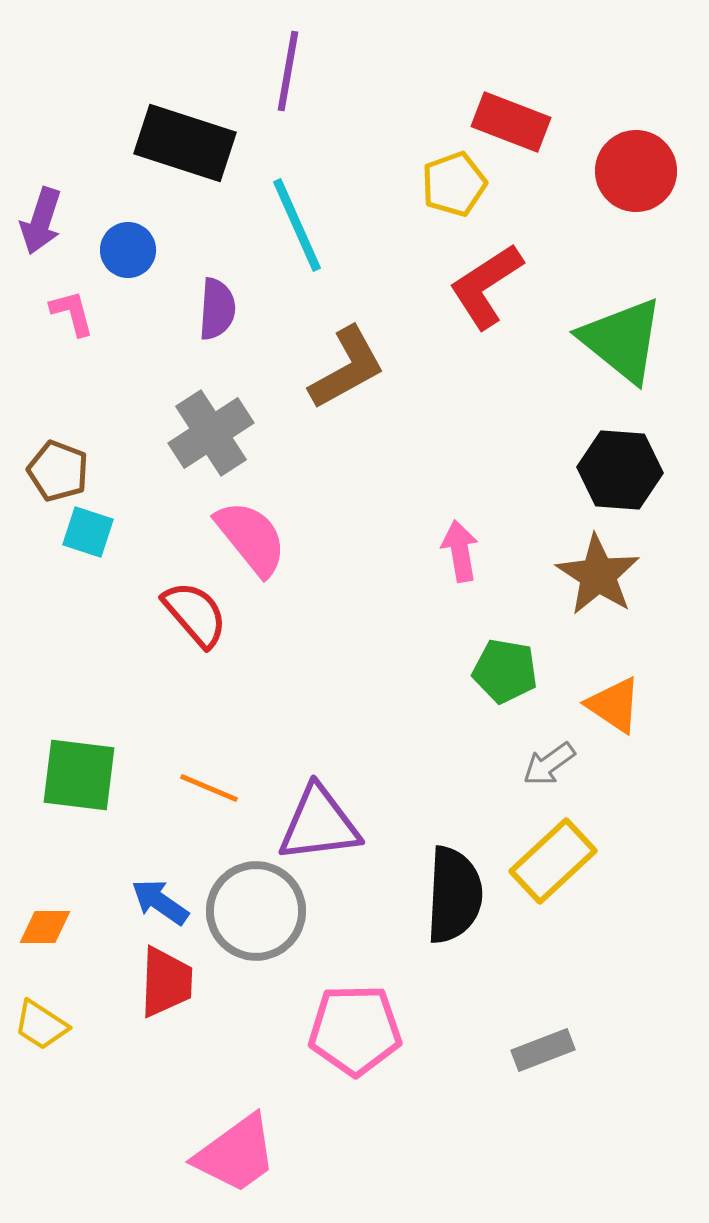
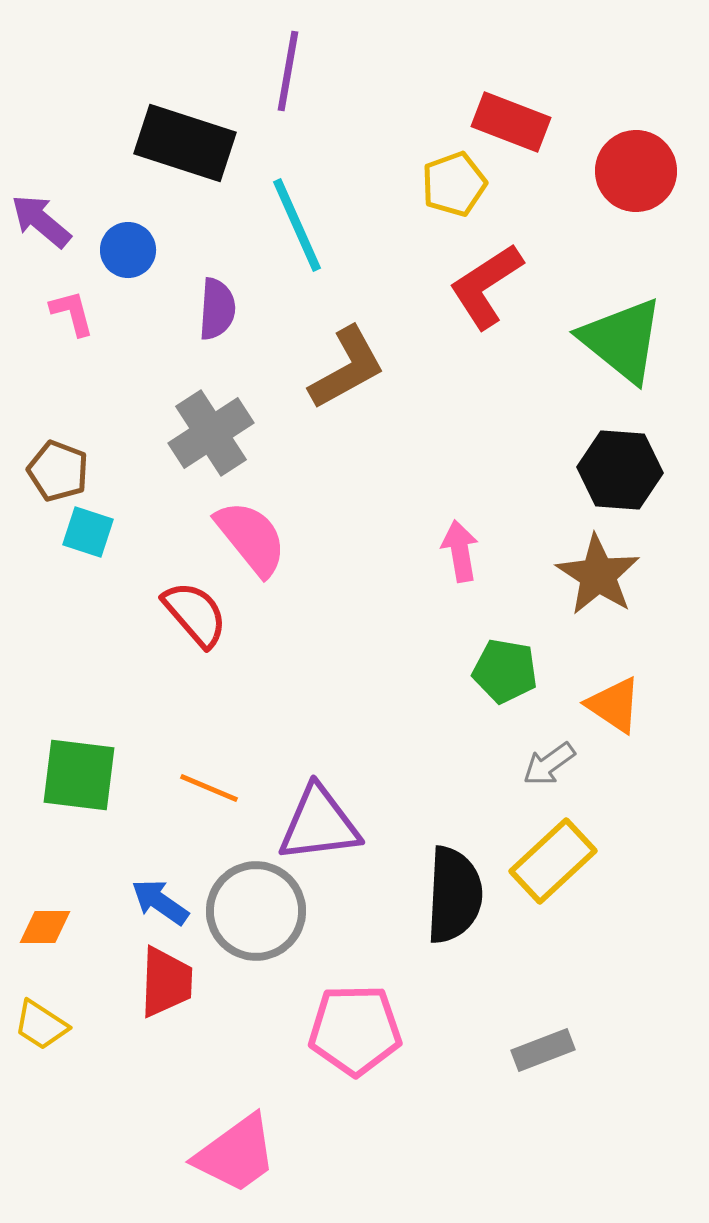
purple arrow: rotated 112 degrees clockwise
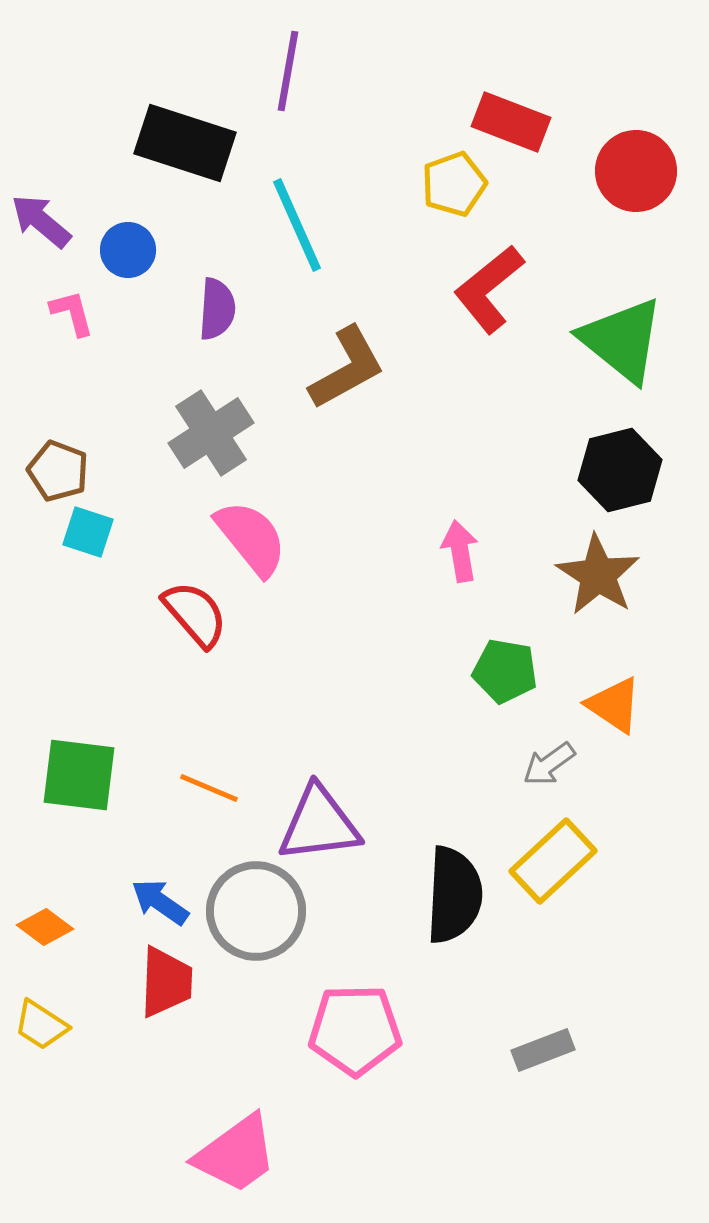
red L-shape: moved 3 px right, 3 px down; rotated 6 degrees counterclockwise
black hexagon: rotated 18 degrees counterclockwise
orange diamond: rotated 36 degrees clockwise
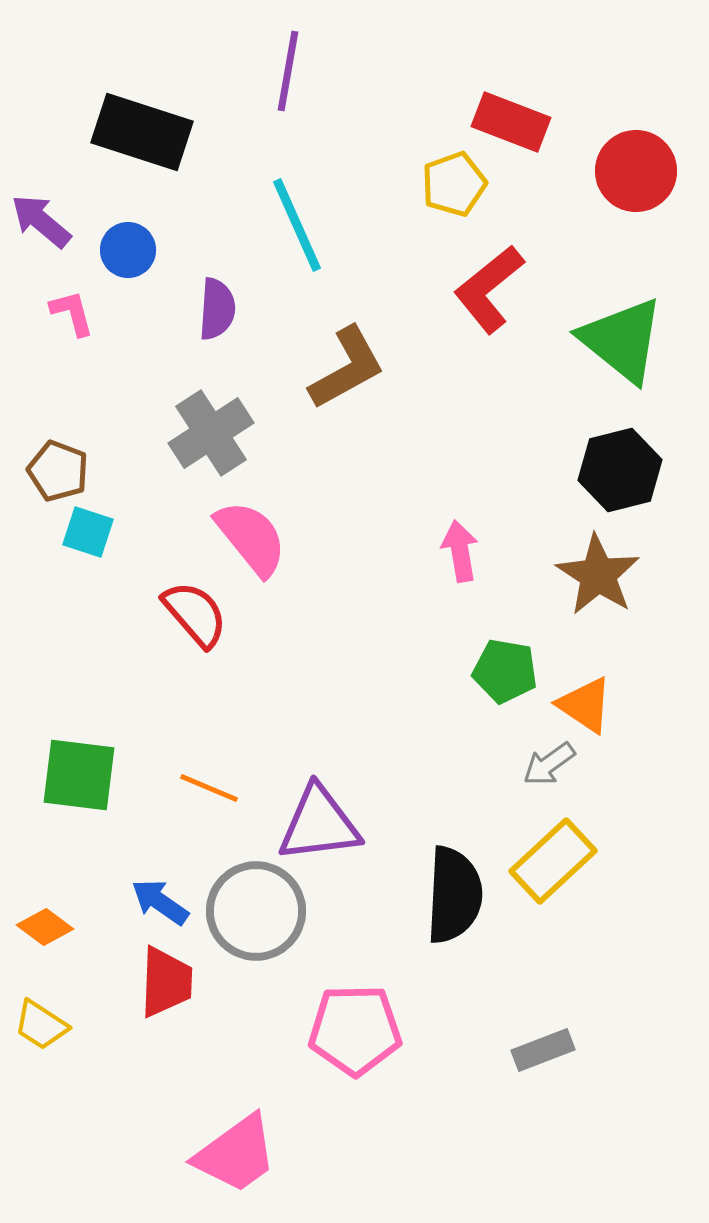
black rectangle: moved 43 px left, 11 px up
orange triangle: moved 29 px left
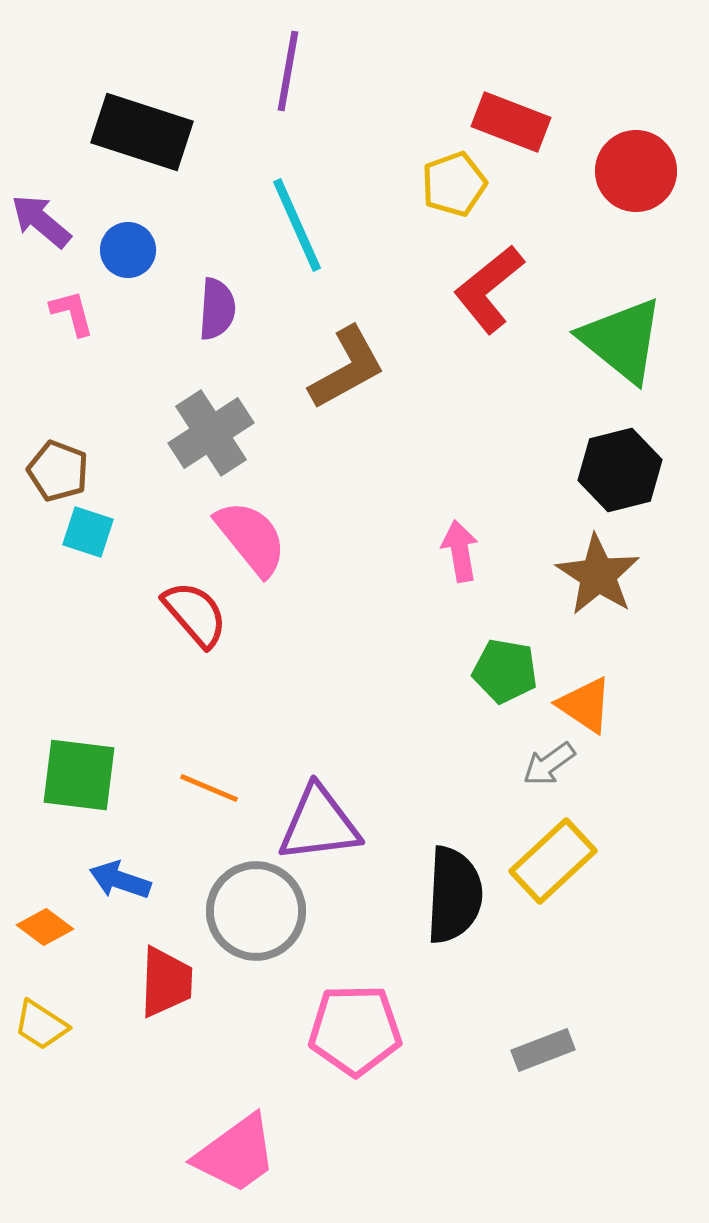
blue arrow: moved 40 px left, 22 px up; rotated 16 degrees counterclockwise
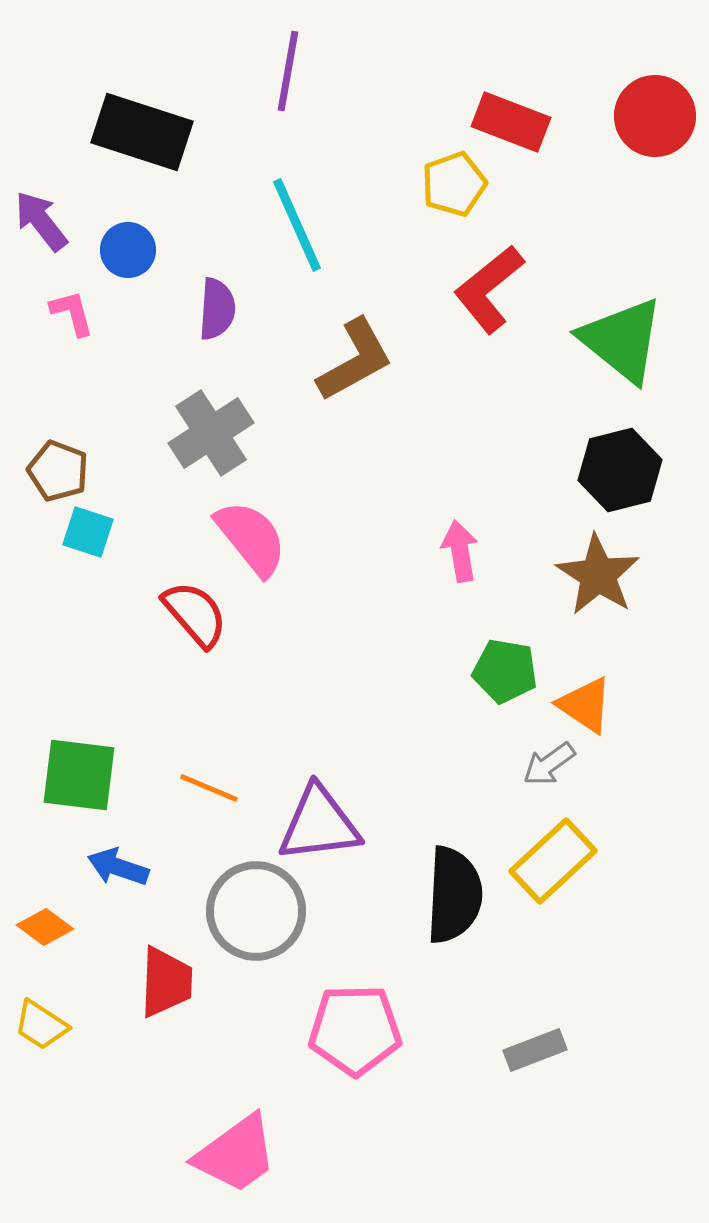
red circle: moved 19 px right, 55 px up
purple arrow: rotated 12 degrees clockwise
brown L-shape: moved 8 px right, 8 px up
blue arrow: moved 2 px left, 13 px up
gray rectangle: moved 8 px left
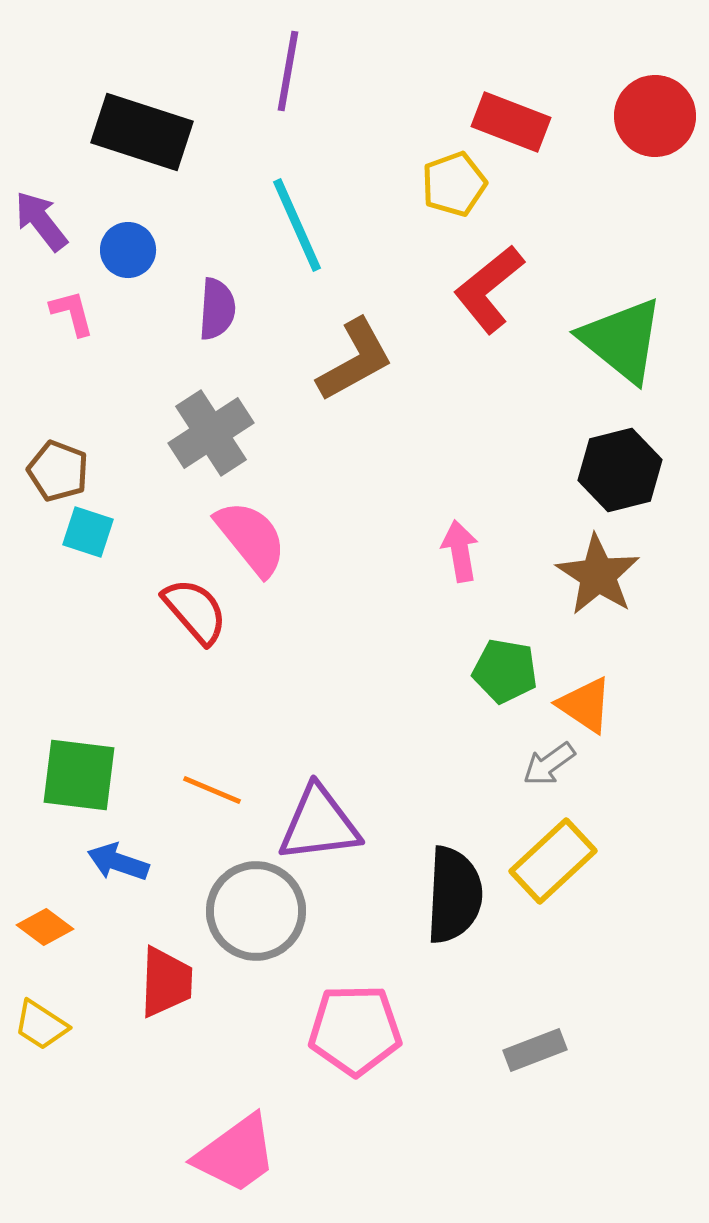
red semicircle: moved 3 px up
orange line: moved 3 px right, 2 px down
blue arrow: moved 5 px up
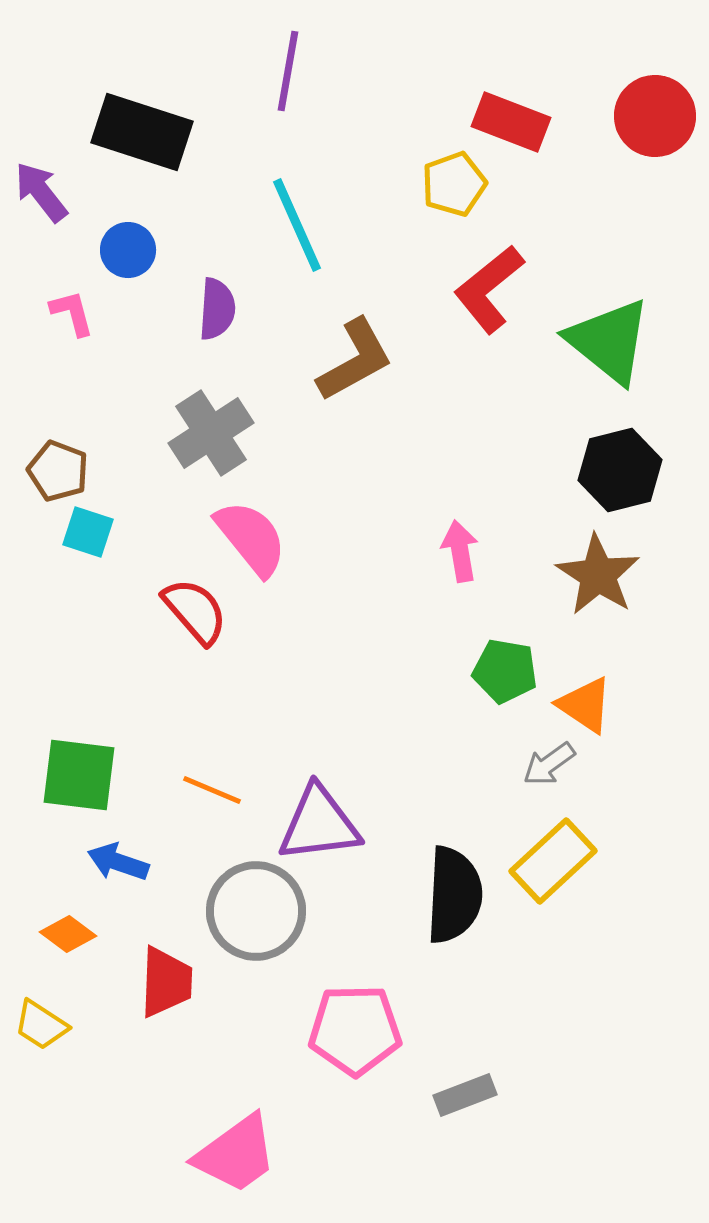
purple arrow: moved 29 px up
green triangle: moved 13 px left, 1 px down
orange diamond: moved 23 px right, 7 px down
gray rectangle: moved 70 px left, 45 px down
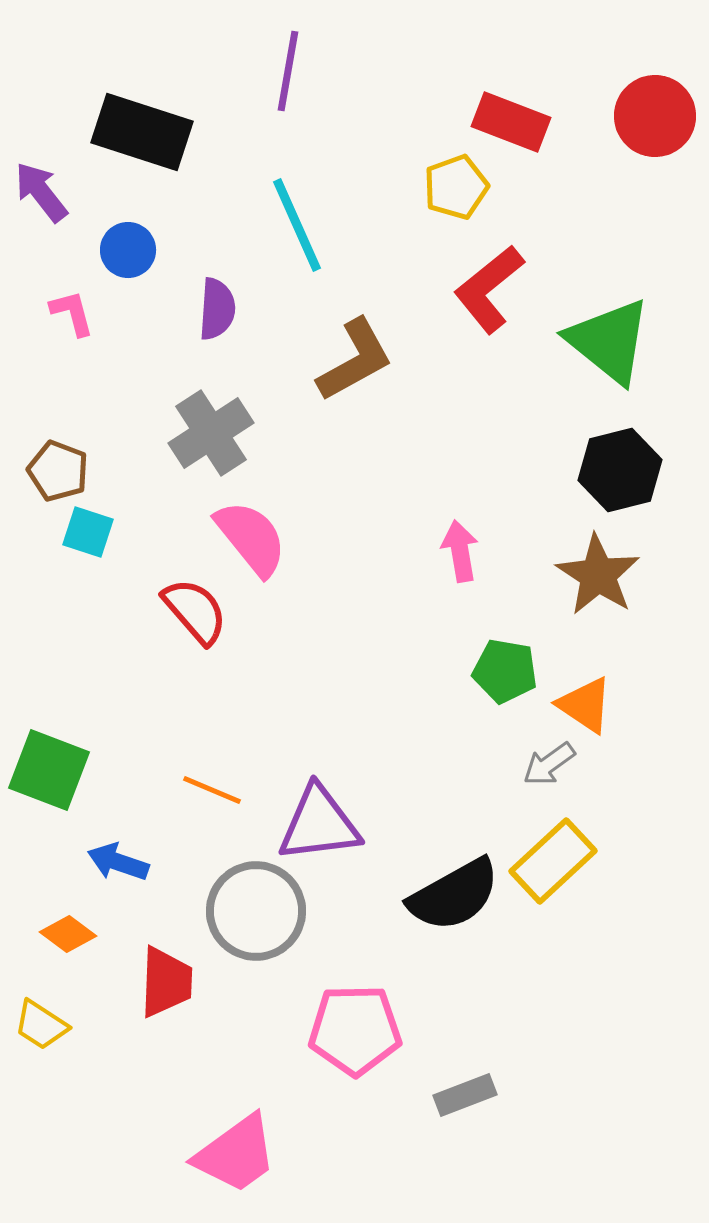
yellow pentagon: moved 2 px right, 3 px down
green square: moved 30 px left, 5 px up; rotated 14 degrees clockwise
black semicircle: rotated 58 degrees clockwise
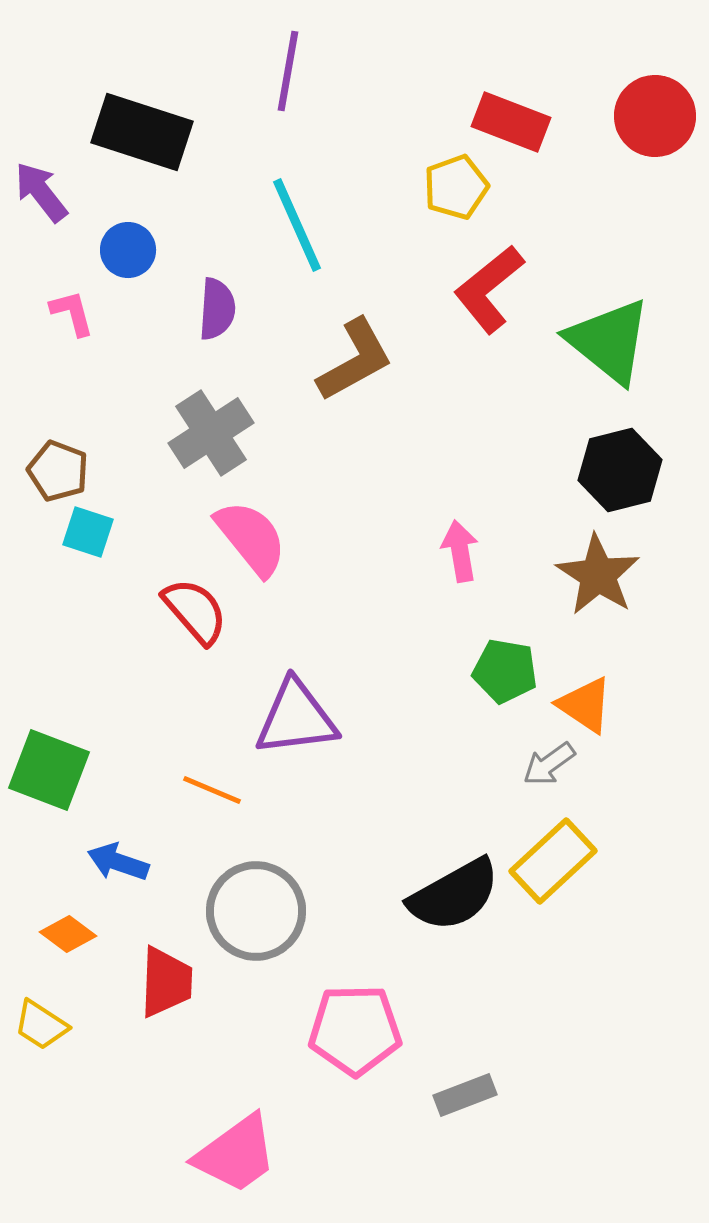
purple triangle: moved 23 px left, 106 px up
